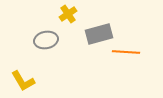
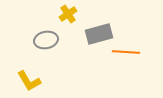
yellow L-shape: moved 6 px right
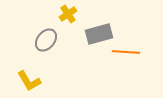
gray ellipse: rotated 40 degrees counterclockwise
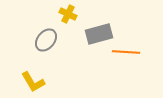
yellow cross: rotated 30 degrees counterclockwise
yellow L-shape: moved 4 px right, 1 px down
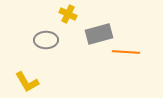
gray ellipse: rotated 50 degrees clockwise
yellow L-shape: moved 6 px left
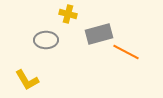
yellow cross: rotated 12 degrees counterclockwise
orange line: rotated 24 degrees clockwise
yellow L-shape: moved 2 px up
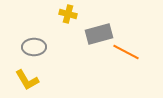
gray ellipse: moved 12 px left, 7 px down
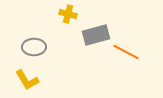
gray rectangle: moved 3 px left, 1 px down
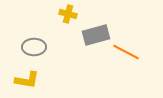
yellow L-shape: rotated 50 degrees counterclockwise
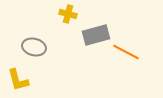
gray ellipse: rotated 15 degrees clockwise
yellow L-shape: moved 9 px left; rotated 65 degrees clockwise
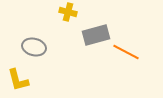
yellow cross: moved 2 px up
